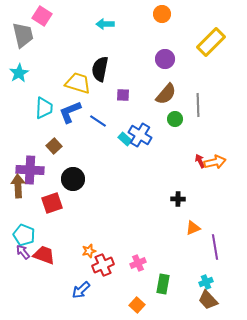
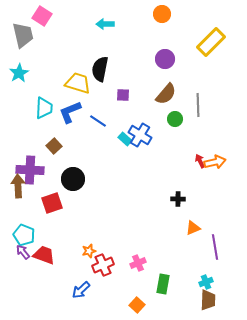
brown trapezoid: rotated 135 degrees counterclockwise
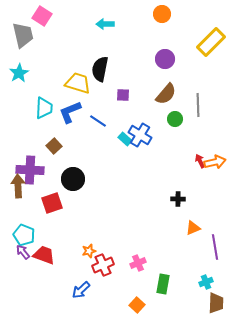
brown trapezoid: moved 8 px right, 3 px down
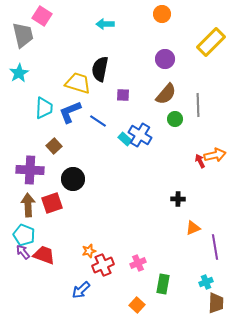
orange arrow: moved 7 px up
brown arrow: moved 10 px right, 19 px down
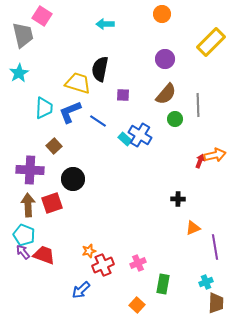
red arrow: rotated 48 degrees clockwise
